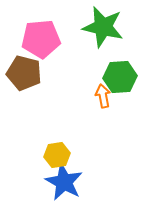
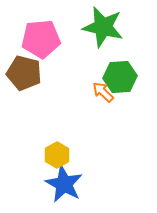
orange arrow: moved 4 px up; rotated 35 degrees counterclockwise
yellow hexagon: rotated 20 degrees counterclockwise
blue star: moved 2 px down
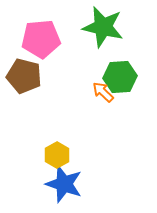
brown pentagon: moved 3 px down
blue star: rotated 9 degrees counterclockwise
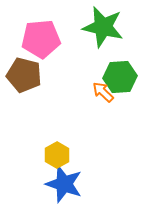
brown pentagon: moved 1 px up
